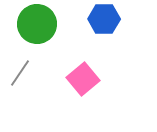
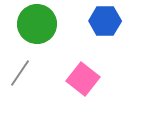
blue hexagon: moved 1 px right, 2 px down
pink square: rotated 12 degrees counterclockwise
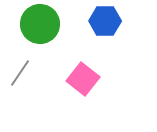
green circle: moved 3 px right
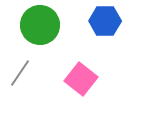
green circle: moved 1 px down
pink square: moved 2 px left
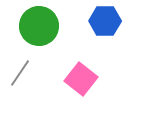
green circle: moved 1 px left, 1 px down
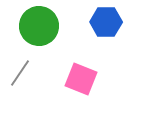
blue hexagon: moved 1 px right, 1 px down
pink square: rotated 16 degrees counterclockwise
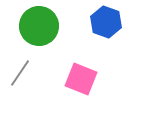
blue hexagon: rotated 20 degrees clockwise
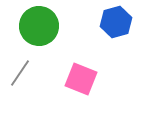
blue hexagon: moved 10 px right; rotated 24 degrees clockwise
